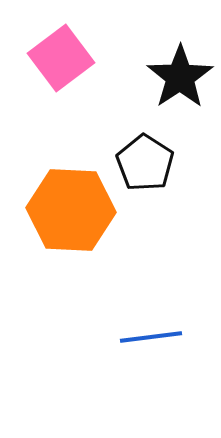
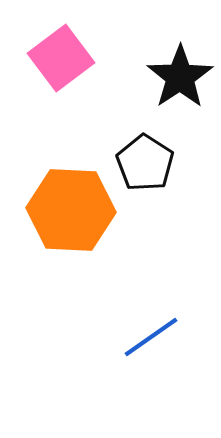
blue line: rotated 28 degrees counterclockwise
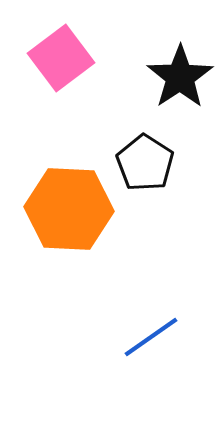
orange hexagon: moved 2 px left, 1 px up
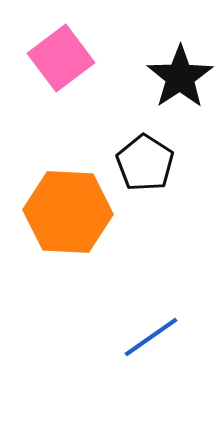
orange hexagon: moved 1 px left, 3 px down
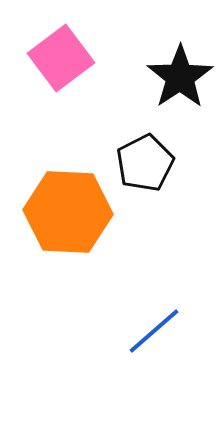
black pentagon: rotated 12 degrees clockwise
blue line: moved 3 px right, 6 px up; rotated 6 degrees counterclockwise
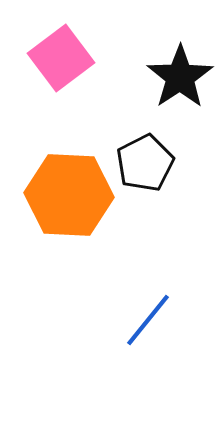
orange hexagon: moved 1 px right, 17 px up
blue line: moved 6 px left, 11 px up; rotated 10 degrees counterclockwise
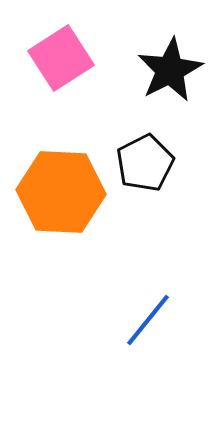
pink square: rotated 4 degrees clockwise
black star: moved 10 px left, 7 px up; rotated 6 degrees clockwise
orange hexagon: moved 8 px left, 3 px up
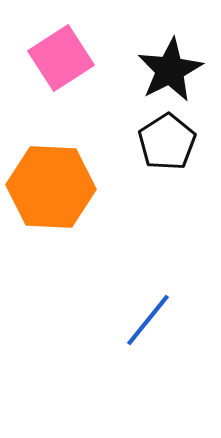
black pentagon: moved 22 px right, 21 px up; rotated 6 degrees counterclockwise
orange hexagon: moved 10 px left, 5 px up
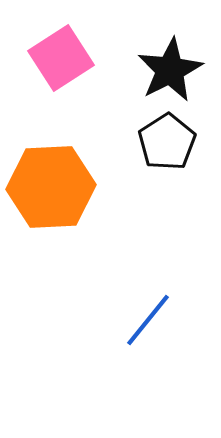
orange hexagon: rotated 6 degrees counterclockwise
